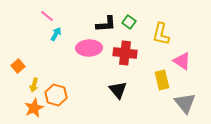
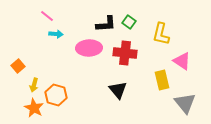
cyan arrow: rotated 64 degrees clockwise
orange star: rotated 18 degrees counterclockwise
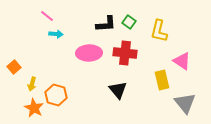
yellow L-shape: moved 2 px left, 3 px up
pink ellipse: moved 5 px down
orange square: moved 4 px left, 1 px down
yellow arrow: moved 2 px left, 1 px up
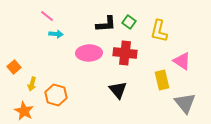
orange star: moved 10 px left, 3 px down
